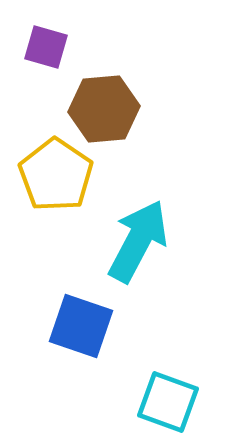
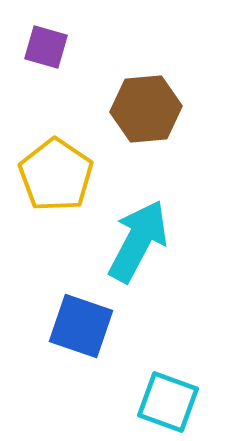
brown hexagon: moved 42 px right
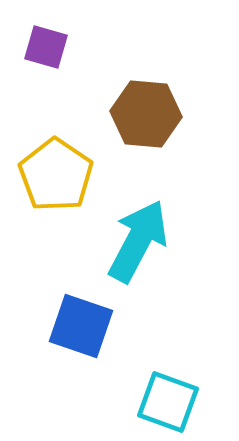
brown hexagon: moved 5 px down; rotated 10 degrees clockwise
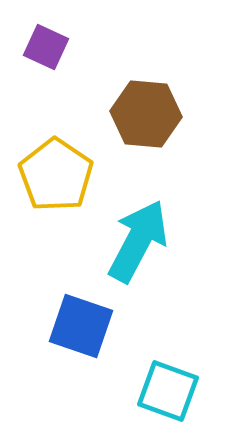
purple square: rotated 9 degrees clockwise
cyan square: moved 11 px up
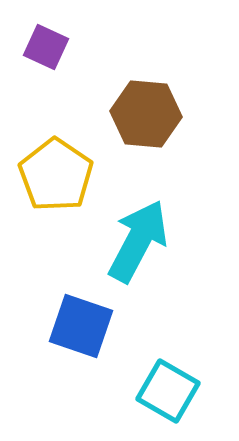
cyan square: rotated 10 degrees clockwise
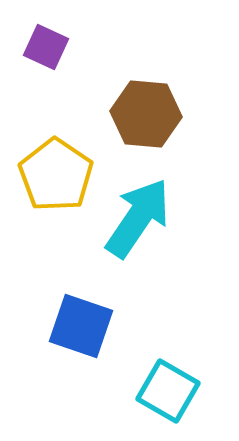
cyan arrow: moved 23 px up; rotated 6 degrees clockwise
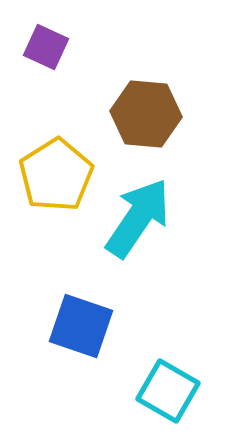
yellow pentagon: rotated 6 degrees clockwise
